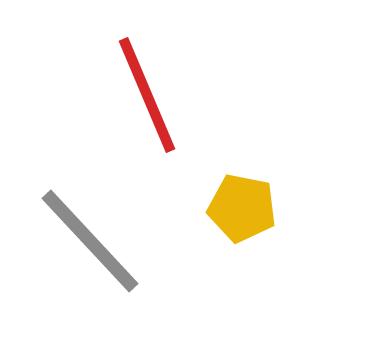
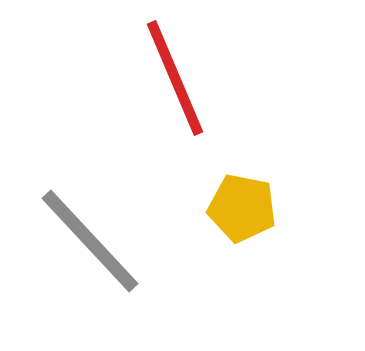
red line: moved 28 px right, 17 px up
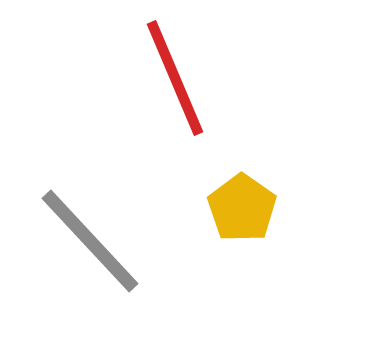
yellow pentagon: rotated 24 degrees clockwise
